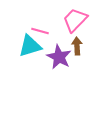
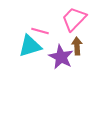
pink trapezoid: moved 1 px left, 1 px up
purple star: moved 2 px right
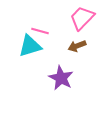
pink trapezoid: moved 8 px right, 1 px up
brown arrow: rotated 108 degrees counterclockwise
purple star: moved 21 px down
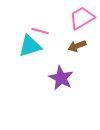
pink trapezoid: rotated 16 degrees clockwise
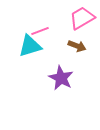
pink line: rotated 36 degrees counterclockwise
brown arrow: rotated 138 degrees counterclockwise
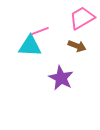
cyan triangle: rotated 20 degrees clockwise
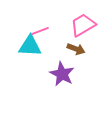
pink trapezoid: moved 1 px right, 7 px down
brown arrow: moved 1 px left, 3 px down
purple star: moved 1 px right, 4 px up
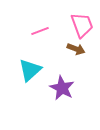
pink trapezoid: moved 1 px left; rotated 100 degrees clockwise
cyan triangle: moved 24 px down; rotated 45 degrees counterclockwise
purple star: moved 14 px down
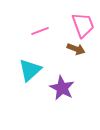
pink trapezoid: moved 1 px right
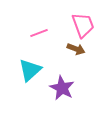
pink line: moved 1 px left, 2 px down
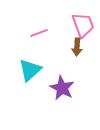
brown arrow: moved 1 px right, 2 px up; rotated 72 degrees clockwise
